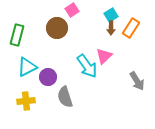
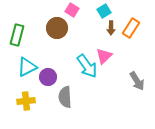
pink square: rotated 24 degrees counterclockwise
cyan square: moved 7 px left, 4 px up
gray semicircle: rotated 15 degrees clockwise
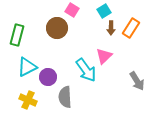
cyan arrow: moved 1 px left, 4 px down
yellow cross: moved 2 px right, 1 px up; rotated 30 degrees clockwise
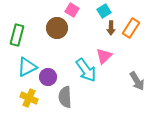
yellow cross: moved 1 px right, 2 px up
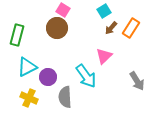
pink square: moved 9 px left
brown arrow: rotated 40 degrees clockwise
cyan arrow: moved 6 px down
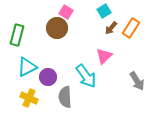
pink square: moved 3 px right, 2 px down
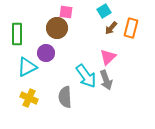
pink square: rotated 24 degrees counterclockwise
orange rectangle: rotated 18 degrees counterclockwise
green rectangle: moved 1 px up; rotated 15 degrees counterclockwise
pink triangle: moved 4 px right, 1 px down
purple circle: moved 2 px left, 24 px up
gray arrow: moved 31 px left, 1 px up; rotated 12 degrees clockwise
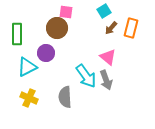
pink triangle: rotated 36 degrees counterclockwise
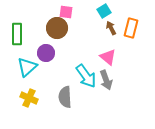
brown arrow: rotated 112 degrees clockwise
cyan triangle: rotated 15 degrees counterclockwise
